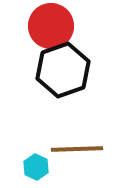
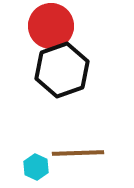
black hexagon: moved 1 px left
brown line: moved 1 px right, 4 px down
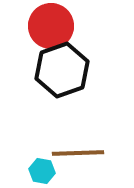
cyan hexagon: moved 6 px right, 4 px down; rotated 15 degrees counterclockwise
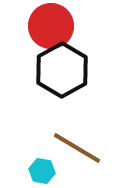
black hexagon: rotated 10 degrees counterclockwise
brown line: moved 1 px left, 5 px up; rotated 33 degrees clockwise
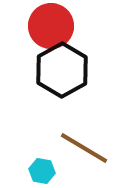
brown line: moved 7 px right
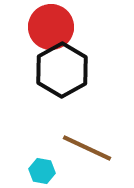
red circle: moved 1 px down
brown line: moved 3 px right; rotated 6 degrees counterclockwise
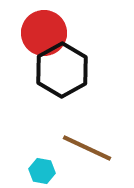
red circle: moved 7 px left, 6 px down
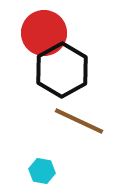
brown line: moved 8 px left, 27 px up
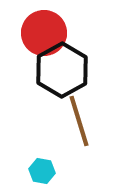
brown line: rotated 48 degrees clockwise
